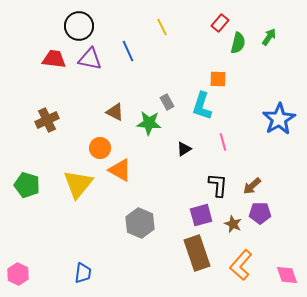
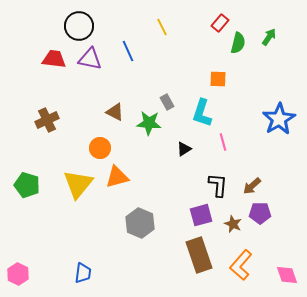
cyan L-shape: moved 7 px down
orange triangle: moved 3 px left, 7 px down; rotated 45 degrees counterclockwise
brown rectangle: moved 2 px right, 2 px down
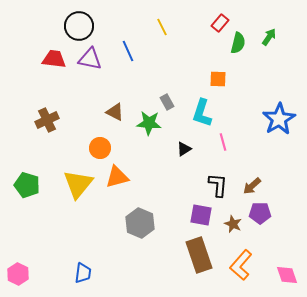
purple square: rotated 25 degrees clockwise
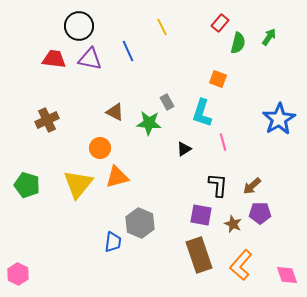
orange square: rotated 18 degrees clockwise
blue trapezoid: moved 30 px right, 31 px up
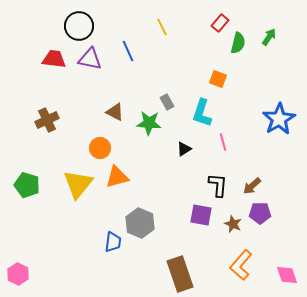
brown rectangle: moved 19 px left, 19 px down
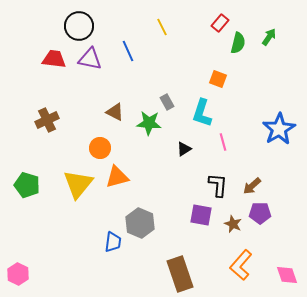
blue star: moved 10 px down
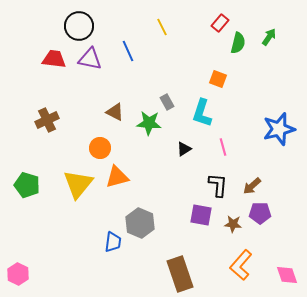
blue star: rotated 16 degrees clockwise
pink line: moved 5 px down
brown star: rotated 18 degrees counterclockwise
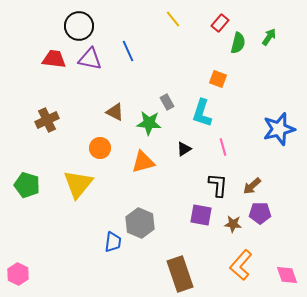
yellow line: moved 11 px right, 8 px up; rotated 12 degrees counterclockwise
orange triangle: moved 26 px right, 15 px up
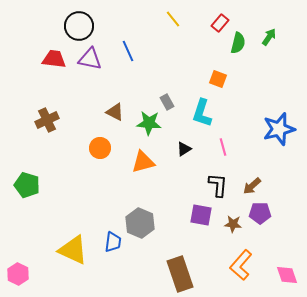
yellow triangle: moved 5 px left, 66 px down; rotated 44 degrees counterclockwise
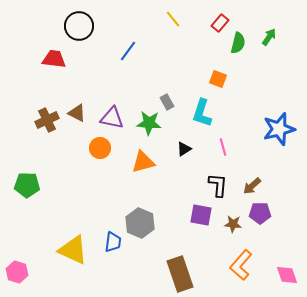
blue line: rotated 60 degrees clockwise
purple triangle: moved 22 px right, 59 px down
brown triangle: moved 38 px left, 1 px down
green pentagon: rotated 15 degrees counterclockwise
pink hexagon: moved 1 px left, 2 px up; rotated 10 degrees counterclockwise
